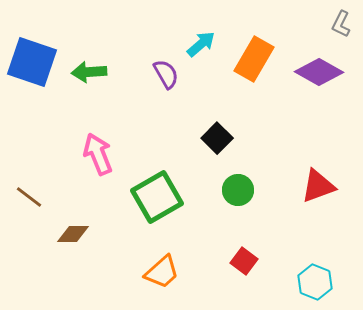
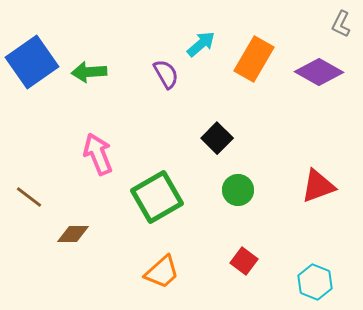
blue square: rotated 36 degrees clockwise
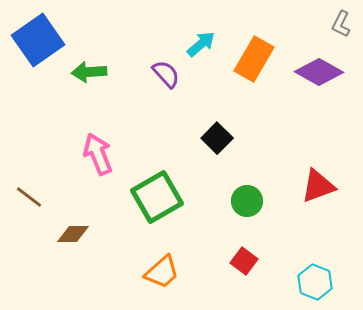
blue square: moved 6 px right, 22 px up
purple semicircle: rotated 12 degrees counterclockwise
green circle: moved 9 px right, 11 px down
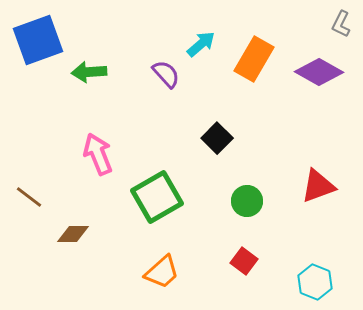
blue square: rotated 15 degrees clockwise
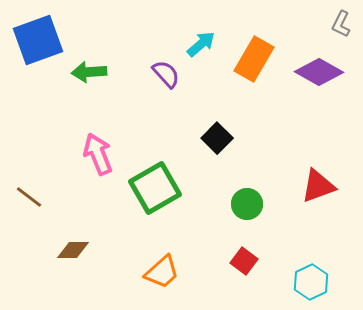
green square: moved 2 px left, 9 px up
green circle: moved 3 px down
brown diamond: moved 16 px down
cyan hexagon: moved 4 px left; rotated 12 degrees clockwise
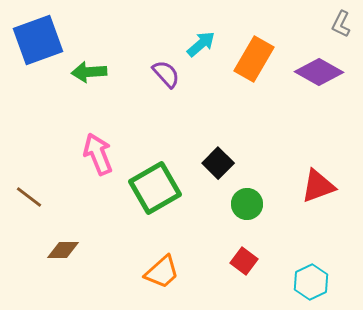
black square: moved 1 px right, 25 px down
brown diamond: moved 10 px left
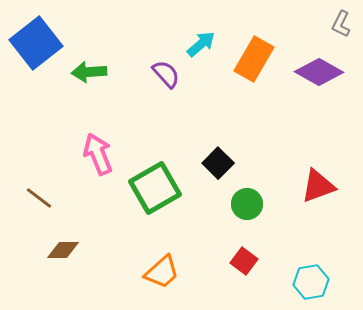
blue square: moved 2 px left, 3 px down; rotated 18 degrees counterclockwise
brown line: moved 10 px right, 1 px down
cyan hexagon: rotated 16 degrees clockwise
